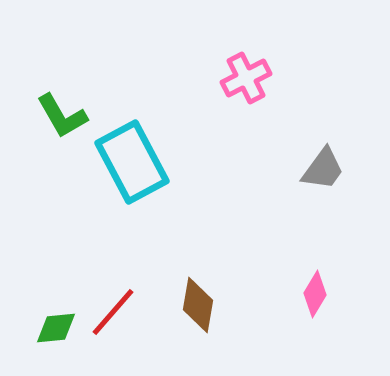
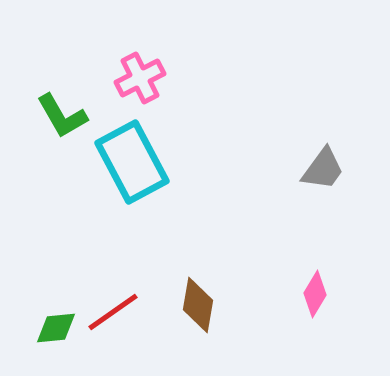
pink cross: moved 106 px left
red line: rotated 14 degrees clockwise
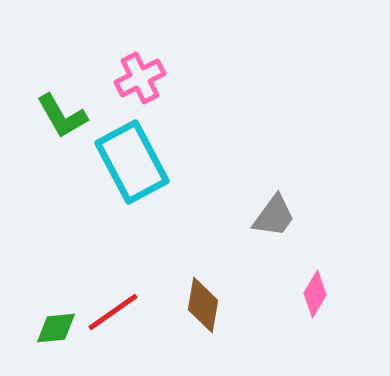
gray trapezoid: moved 49 px left, 47 px down
brown diamond: moved 5 px right
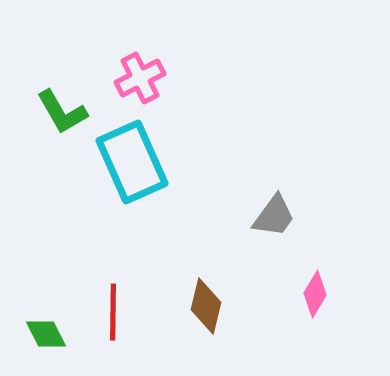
green L-shape: moved 4 px up
cyan rectangle: rotated 4 degrees clockwise
brown diamond: moved 3 px right, 1 px down; rotated 4 degrees clockwise
red line: rotated 54 degrees counterclockwise
green diamond: moved 10 px left, 6 px down; rotated 69 degrees clockwise
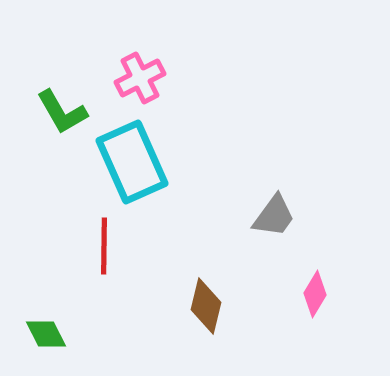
red line: moved 9 px left, 66 px up
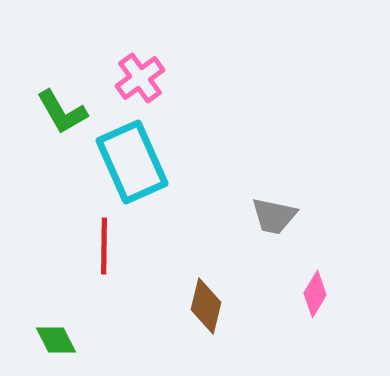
pink cross: rotated 9 degrees counterclockwise
gray trapezoid: rotated 66 degrees clockwise
green diamond: moved 10 px right, 6 px down
